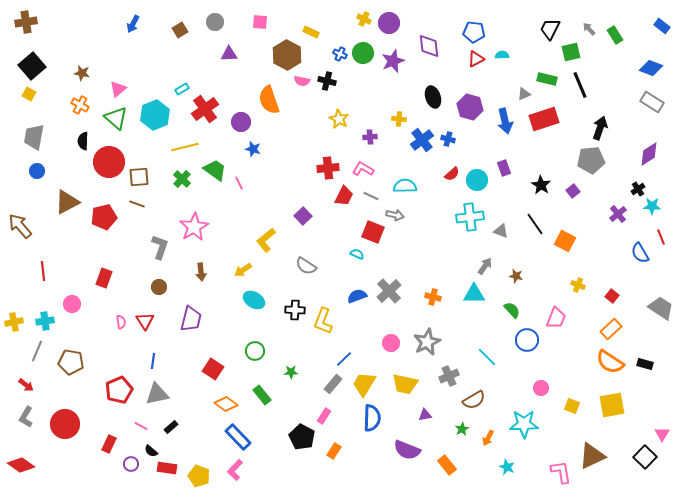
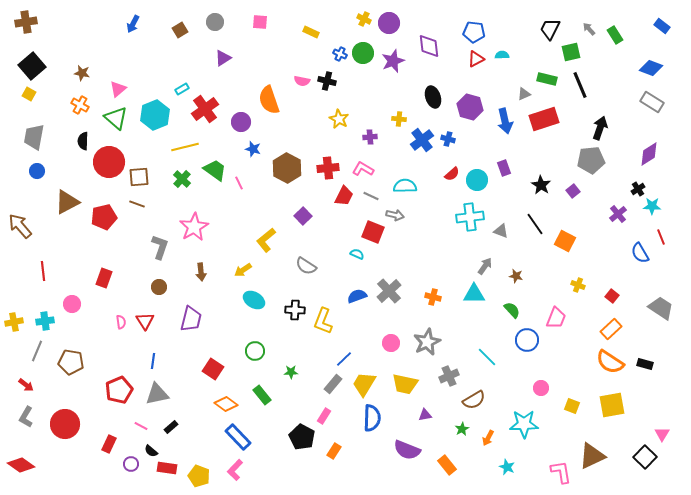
purple triangle at (229, 54): moved 6 px left, 4 px down; rotated 30 degrees counterclockwise
brown hexagon at (287, 55): moved 113 px down
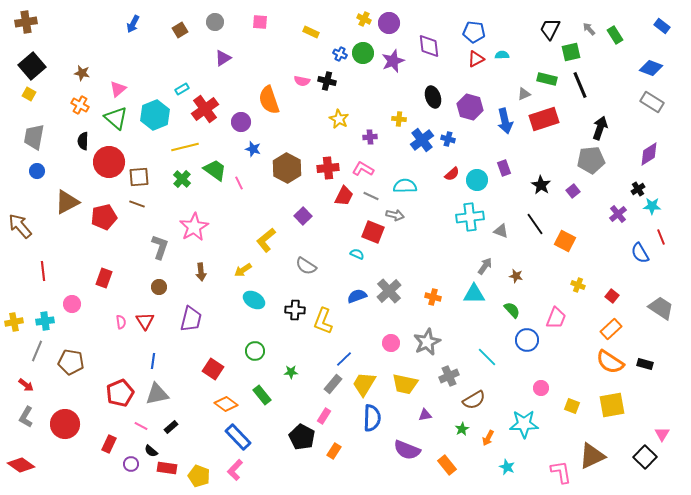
red pentagon at (119, 390): moved 1 px right, 3 px down
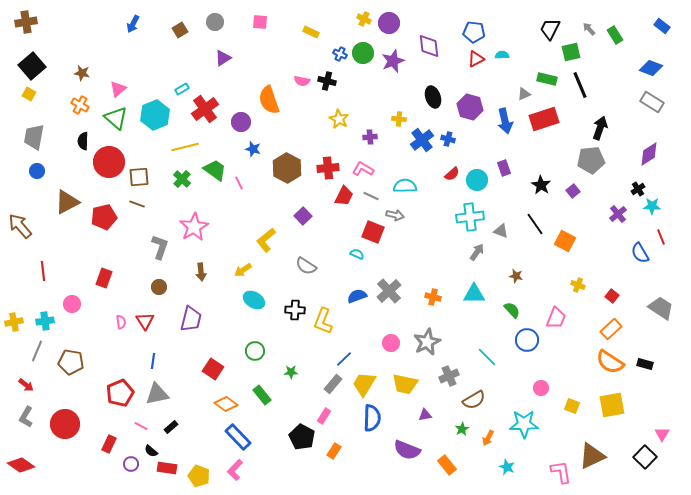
gray arrow at (485, 266): moved 8 px left, 14 px up
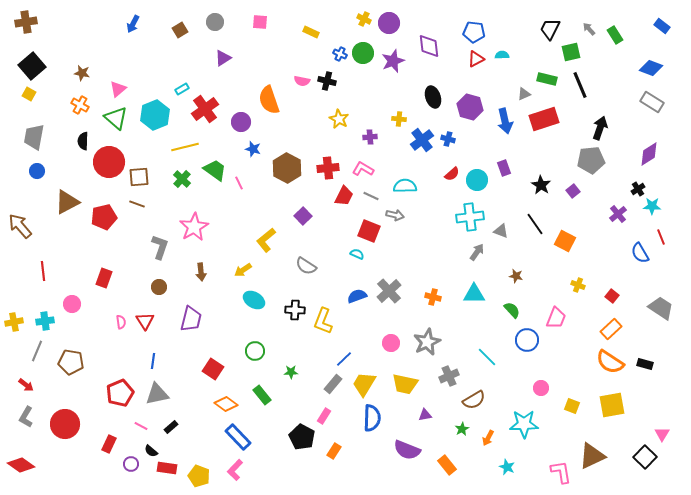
red square at (373, 232): moved 4 px left, 1 px up
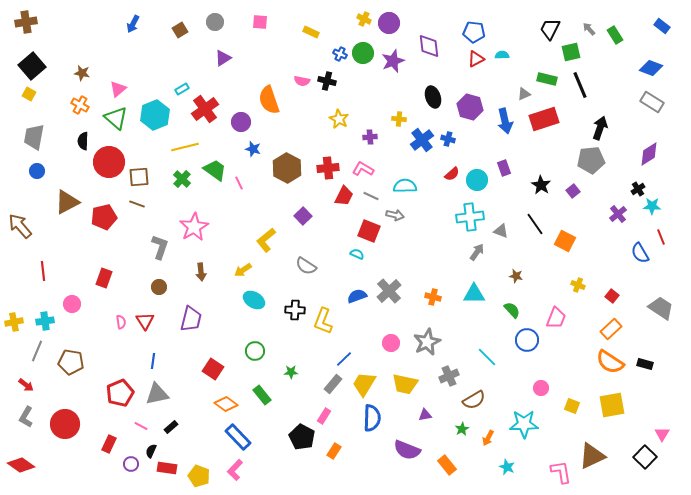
black semicircle at (151, 451): rotated 72 degrees clockwise
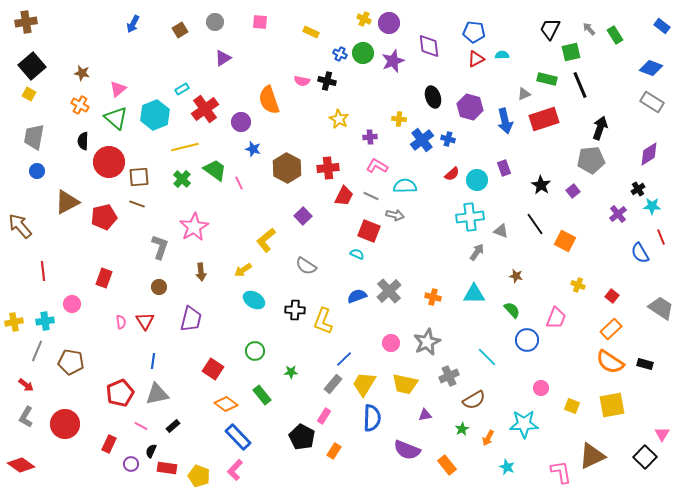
pink L-shape at (363, 169): moved 14 px right, 3 px up
black rectangle at (171, 427): moved 2 px right, 1 px up
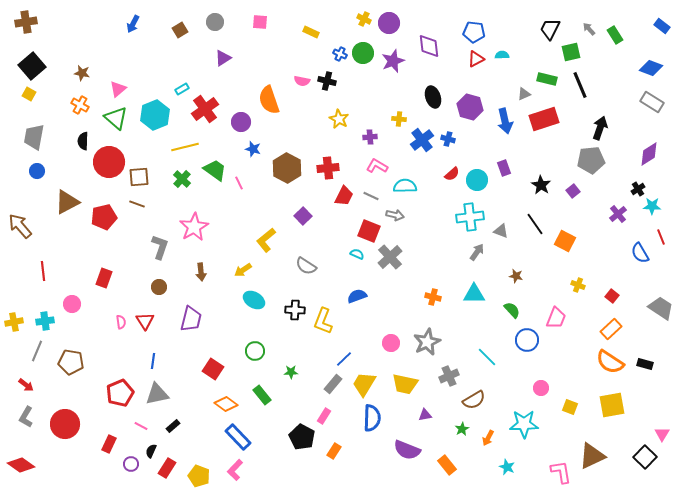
gray cross at (389, 291): moved 1 px right, 34 px up
yellow square at (572, 406): moved 2 px left, 1 px down
red rectangle at (167, 468): rotated 66 degrees counterclockwise
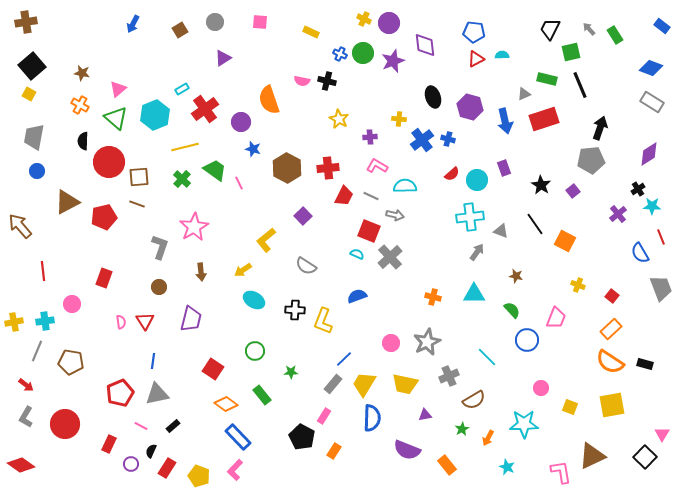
purple diamond at (429, 46): moved 4 px left, 1 px up
gray trapezoid at (661, 308): moved 20 px up; rotated 36 degrees clockwise
